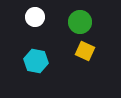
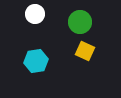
white circle: moved 3 px up
cyan hexagon: rotated 20 degrees counterclockwise
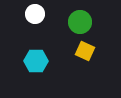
cyan hexagon: rotated 10 degrees clockwise
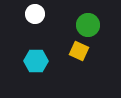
green circle: moved 8 px right, 3 px down
yellow square: moved 6 px left
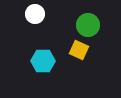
yellow square: moved 1 px up
cyan hexagon: moved 7 px right
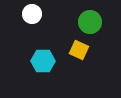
white circle: moved 3 px left
green circle: moved 2 px right, 3 px up
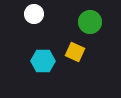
white circle: moved 2 px right
yellow square: moved 4 px left, 2 px down
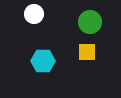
yellow square: moved 12 px right; rotated 24 degrees counterclockwise
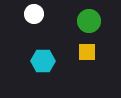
green circle: moved 1 px left, 1 px up
